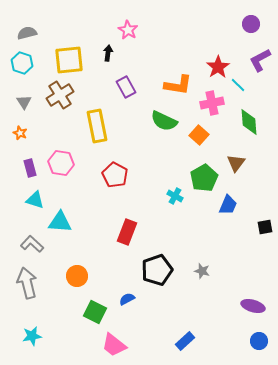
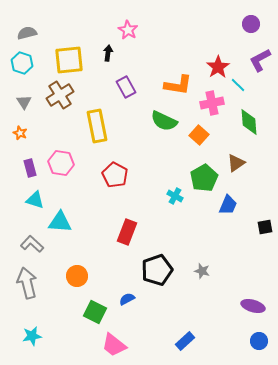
brown triangle at (236, 163): rotated 18 degrees clockwise
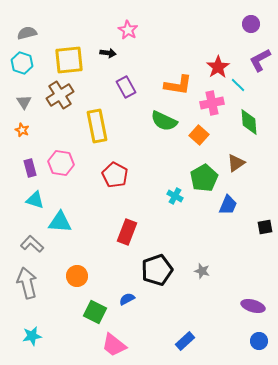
black arrow at (108, 53): rotated 91 degrees clockwise
orange star at (20, 133): moved 2 px right, 3 px up
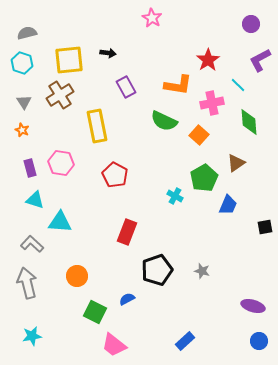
pink star at (128, 30): moved 24 px right, 12 px up
red star at (218, 67): moved 10 px left, 7 px up
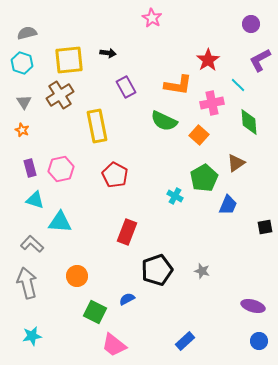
pink hexagon at (61, 163): moved 6 px down; rotated 20 degrees counterclockwise
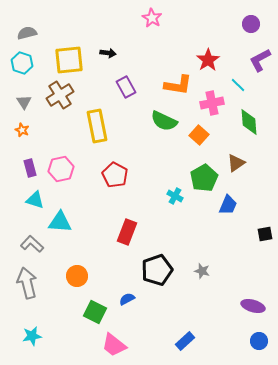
black square at (265, 227): moved 7 px down
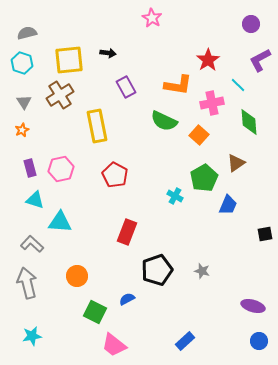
orange star at (22, 130): rotated 24 degrees clockwise
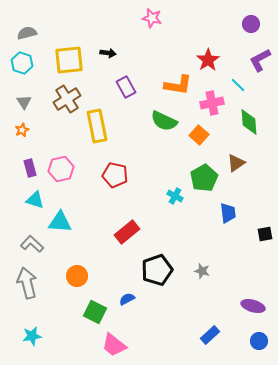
pink star at (152, 18): rotated 18 degrees counterclockwise
brown cross at (60, 95): moved 7 px right, 4 px down
red pentagon at (115, 175): rotated 15 degrees counterclockwise
blue trapezoid at (228, 205): moved 8 px down; rotated 30 degrees counterclockwise
red rectangle at (127, 232): rotated 30 degrees clockwise
blue rectangle at (185, 341): moved 25 px right, 6 px up
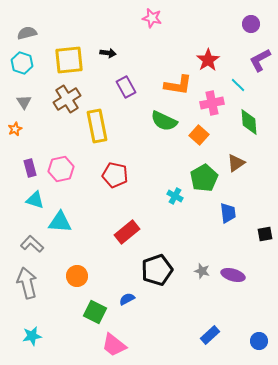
orange star at (22, 130): moved 7 px left, 1 px up
purple ellipse at (253, 306): moved 20 px left, 31 px up
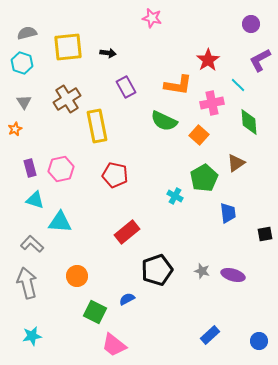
yellow square at (69, 60): moved 1 px left, 13 px up
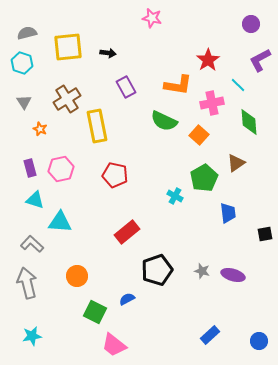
orange star at (15, 129): moved 25 px right; rotated 24 degrees counterclockwise
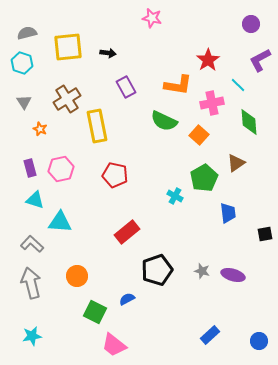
gray arrow at (27, 283): moved 4 px right
